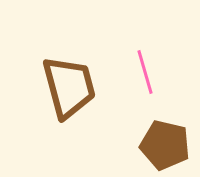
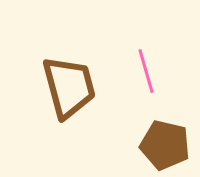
pink line: moved 1 px right, 1 px up
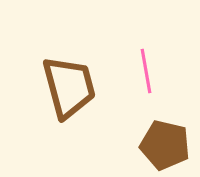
pink line: rotated 6 degrees clockwise
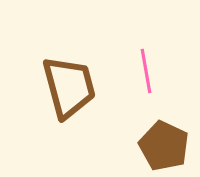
brown pentagon: moved 1 px left, 1 px down; rotated 12 degrees clockwise
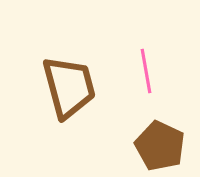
brown pentagon: moved 4 px left
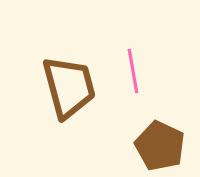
pink line: moved 13 px left
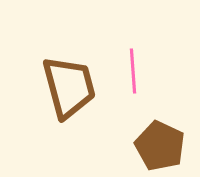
pink line: rotated 6 degrees clockwise
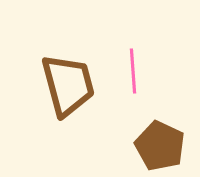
brown trapezoid: moved 1 px left, 2 px up
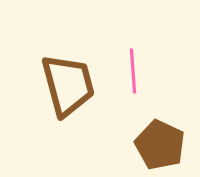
brown pentagon: moved 1 px up
